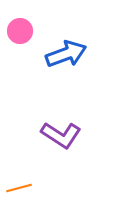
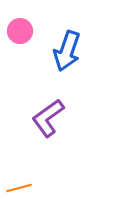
blue arrow: moved 1 px right, 3 px up; rotated 129 degrees clockwise
purple L-shape: moved 13 px left, 17 px up; rotated 111 degrees clockwise
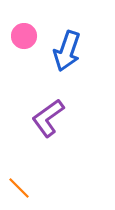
pink circle: moved 4 px right, 5 px down
orange line: rotated 60 degrees clockwise
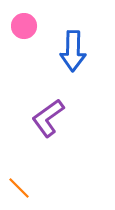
pink circle: moved 10 px up
blue arrow: moved 6 px right; rotated 18 degrees counterclockwise
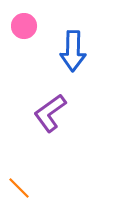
purple L-shape: moved 2 px right, 5 px up
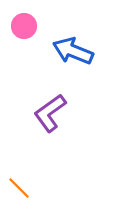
blue arrow: rotated 111 degrees clockwise
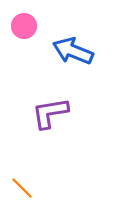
purple L-shape: rotated 27 degrees clockwise
orange line: moved 3 px right
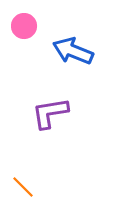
orange line: moved 1 px right, 1 px up
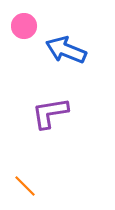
blue arrow: moved 7 px left, 1 px up
orange line: moved 2 px right, 1 px up
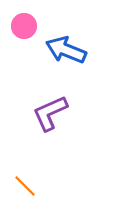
purple L-shape: rotated 15 degrees counterclockwise
